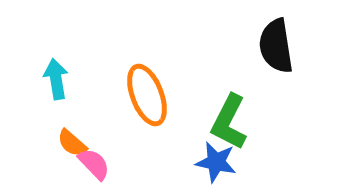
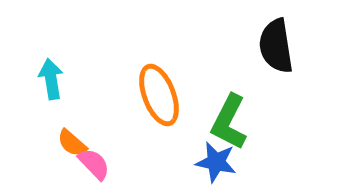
cyan arrow: moved 5 px left
orange ellipse: moved 12 px right
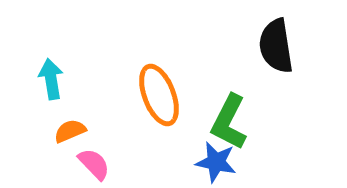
orange semicircle: moved 2 px left, 12 px up; rotated 116 degrees clockwise
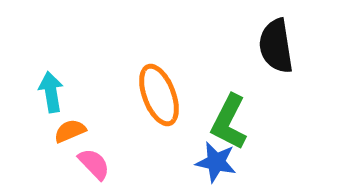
cyan arrow: moved 13 px down
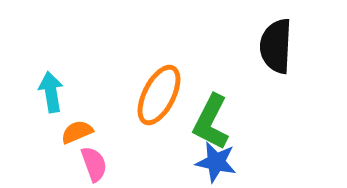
black semicircle: rotated 12 degrees clockwise
orange ellipse: rotated 48 degrees clockwise
green L-shape: moved 18 px left
orange semicircle: moved 7 px right, 1 px down
pink semicircle: rotated 24 degrees clockwise
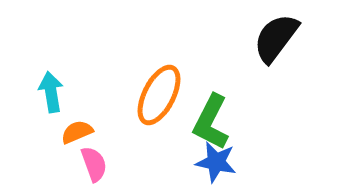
black semicircle: moved 8 px up; rotated 34 degrees clockwise
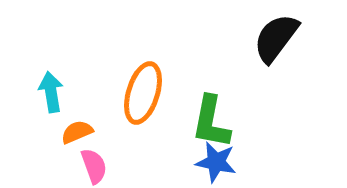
orange ellipse: moved 16 px left, 2 px up; rotated 10 degrees counterclockwise
green L-shape: rotated 16 degrees counterclockwise
pink semicircle: moved 2 px down
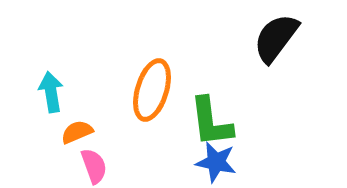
orange ellipse: moved 9 px right, 3 px up
green L-shape: rotated 18 degrees counterclockwise
